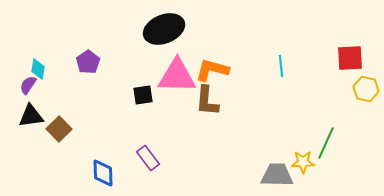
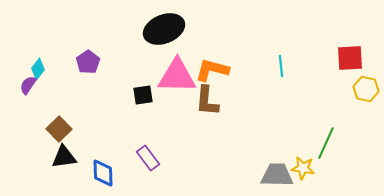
cyan diamond: rotated 30 degrees clockwise
black triangle: moved 33 px right, 41 px down
yellow star: moved 6 px down; rotated 10 degrees clockwise
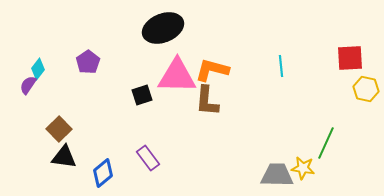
black ellipse: moved 1 px left, 1 px up
black square: moved 1 px left; rotated 10 degrees counterclockwise
black triangle: rotated 16 degrees clockwise
blue diamond: rotated 52 degrees clockwise
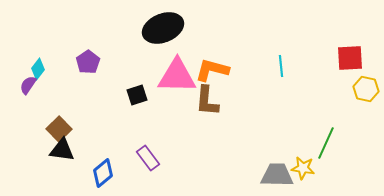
black square: moved 5 px left
black triangle: moved 2 px left, 7 px up
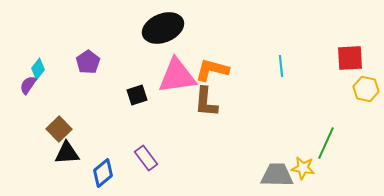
pink triangle: rotated 9 degrees counterclockwise
brown L-shape: moved 1 px left, 1 px down
black triangle: moved 5 px right, 3 px down; rotated 12 degrees counterclockwise
purple rectangle: moved 2 px left
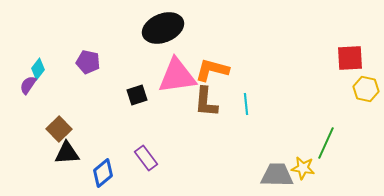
purple pentagon: rotated 25 degrees counterclockwise
cyan line: moved 35 px left, 38 px down
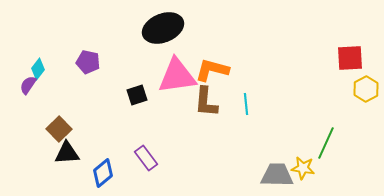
yellow hexagon: rotated 20 degrees clockwise
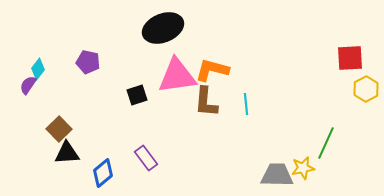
yellow star: rotated 20 degrees counterclockwise
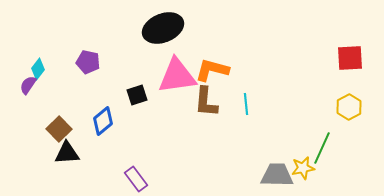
yellow hexagon: moved 17 px left, 18 px down
green line: moved 4 px left, 5 px down
purple rectangle: moved 10 px left, 21 px down
blue diamond: moved 52 px up
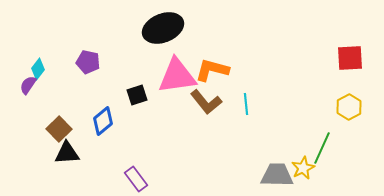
brown L-shape: rotated 44 degrees counterclockwise
yellow star: rotated 15 degrees counterclockwise
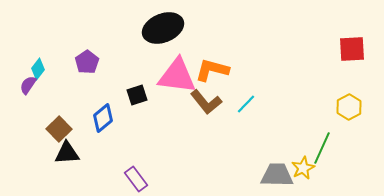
red square: moved 2 px right, 9 px up
purple pentagon: moved 1 px left; rotated 25 degrees clockwise
pink triangle: rotated 15 degrees clockwise
cyan line: rotated 50 degrees clockwise
blue diamond: moved 3 px up
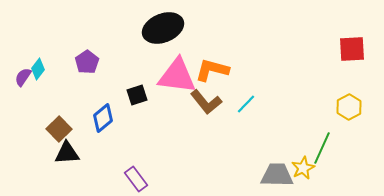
purple semicircle: moved 5 px left, 8 px up
